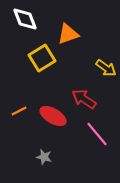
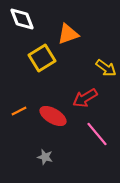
white diamond: moved 3 px left
red arrow: moved 1 px right, 1 px up; rotated 65 degrees counterclockwise
gray star: moved 1 px right
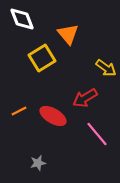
orange triangle: rotated 50 degrees counterclockwise
gray star: moved 7 px left, 6 px down; rotated 28 degrees counterclockwise
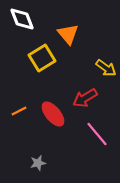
red ellipse: moved 2 px up; rotated 20 degrees clockwise
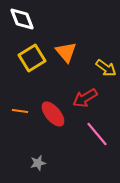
orange triangle: moved 2 px left, 18 px down
yellow square: moved 10 px left
orange line: moved 1 px right; rotated 35 degrees clockwise
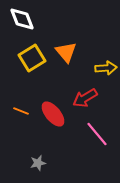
yellow arrow: rotated 40 degrees counterclockwise
orange line: moved 1 px right; rotated 14 degrees clockwise
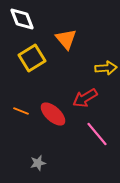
orange triangle: moved 13 px up
red ellipse: rotated 8 degrees counterclockwise
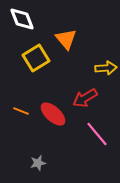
yellow square: moved 4 px right
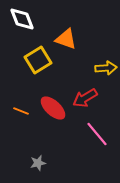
orange triangle: rotated 30 degrees counterclockwise
yellow square: moved 2 px right, 2 px down
red ellipse: moved 6 px up
